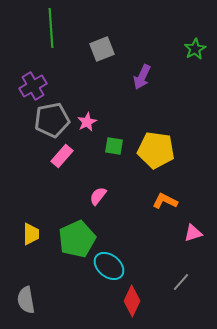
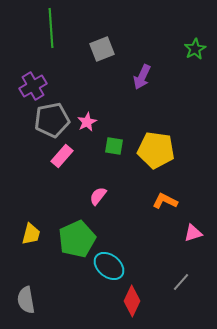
yellow trapezoid: rotated 15 degrees clockwise
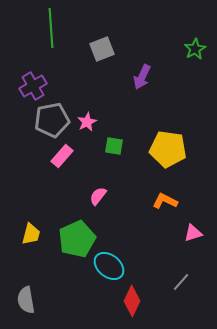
yellow pentagon: moved 12 px right, 1 px up
